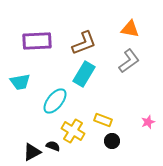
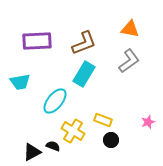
black circle: moved 1 px left, 1 px up
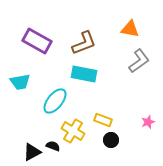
purple rectangle: rotated 32 degrees clockwise
gray L-shape: moved 10 px right
cyan rectangle: rotated 70 degrees clockwise
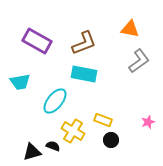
black triangle: rotated 12 degrees clockwise
